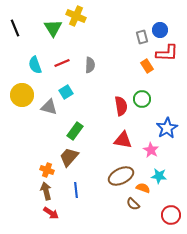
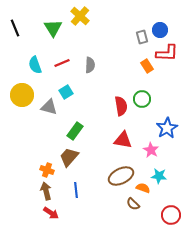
yellow cross: moved 4 px right; rotated 18 degrees clockwise
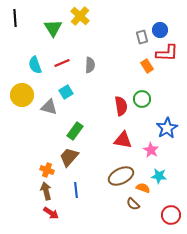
black line: moved 10 px up; rotated 18 degrees clockwise
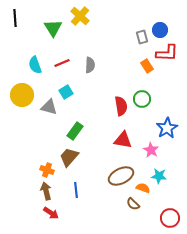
red circle: moved 1 px left, 3 px down
